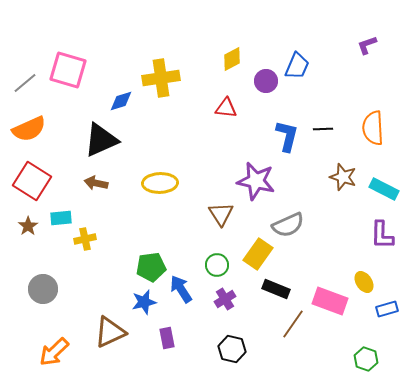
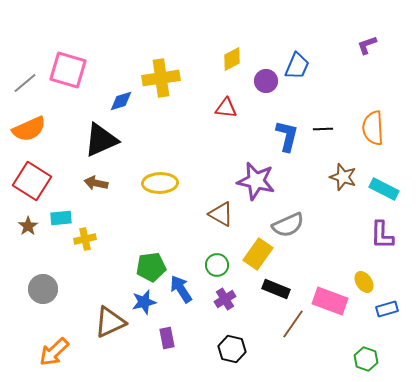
brown triangle at (221, 214): rotated 28 degrees counterclockwise
brown triangle at (110, 332): moved 10 px up
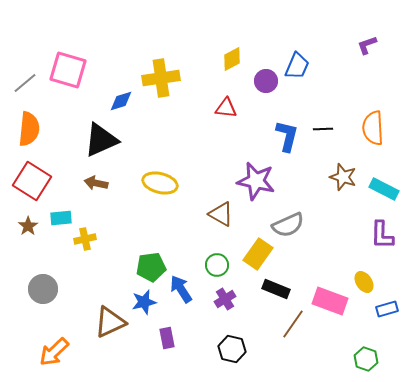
orange semicircle at (29, 129): rotated 60 degrees counterclockwise
yellow ellipse at (160, 183): rotated 16 degrees clockwise
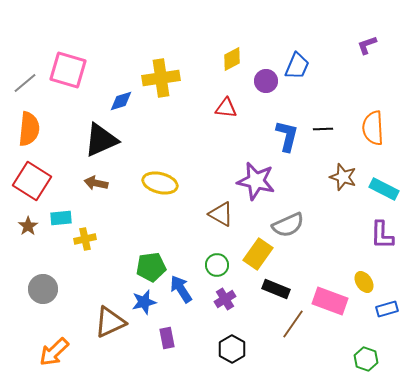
black hexagon at (232, 349): rotated 16 degrees clockwise
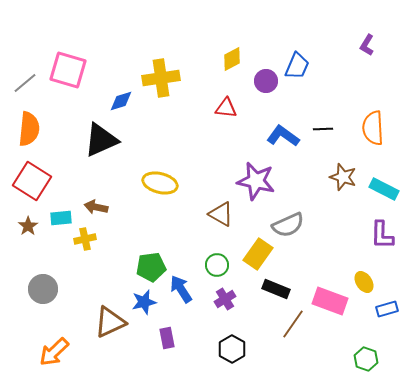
purple L-shape at (367, 45): rotated 40 degrees counterclockwise
blue L-shape at (287, 136): moved 4 px left; rotated 68 degrees counterclockwise
brown arrow at (96, 183): moved 24 px down
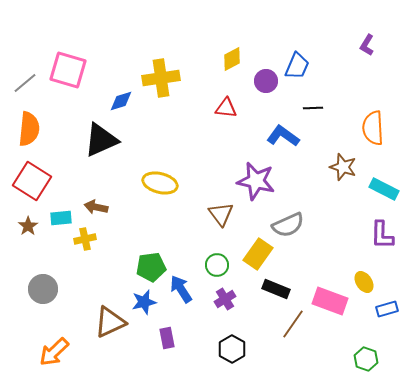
black line at (323, 129): moved 10 px left, 21 px up
brown star at (343, 177): moved 10 px up
brown triangle at (221, 214): rotated 24 degrees clockwise
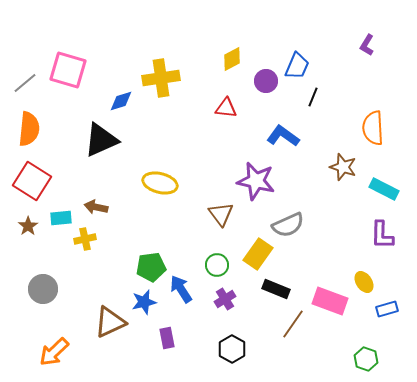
black line at (313, 108): moved 11 px up; rotated 66 degrees counterclockwise
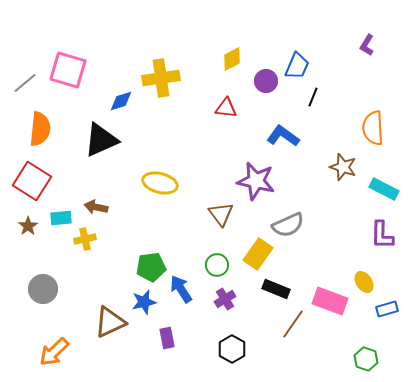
orange semicircle at (29, 129): moved 11 px right
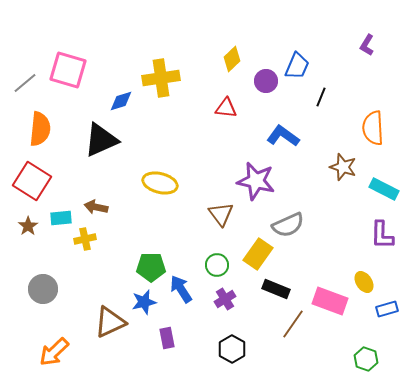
yellow diamond at (232, 59): rotated 15 degrees counterclockwise
black line at (313, 97): moved 8 px right
green pentagon at (151, 267): rotated 8 degrees clockwise
